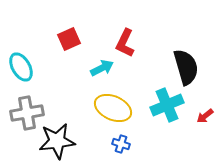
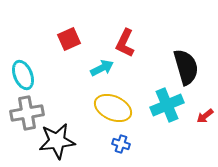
cyan ellipse: moved 2 px right, 8 px down; rotated 8 degrees clockwise
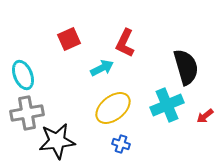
yellow ellipse: rotated 63 degrees counterclockwise
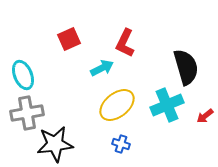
yellow ellipse: moved 4 px right, 3 px up
black star: moved 2 px left, 3 px down
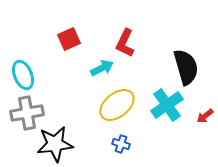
cyan cross: rotated 12 degrees counterclockwise
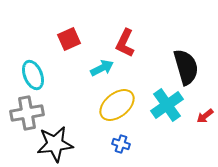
cyan ellipse: moved 10 px right
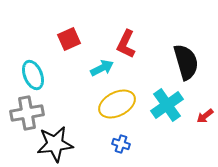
red L-shape: moved 1 px right, 1 px down
black semicircle: moved 5 px up
yellow ellipse: moved 1 px up; rotated 12 degrees clockwise
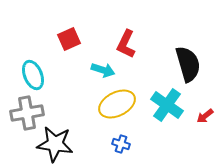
black semicircle: moved 2 px right, 2 px down
cyan arrow: moved 1 px right, 2 px down; rotated 45 degrees clockwise
cyan cross: rotated 20 degrees counterclockwise
black star: rotated 15 degrees clockwise
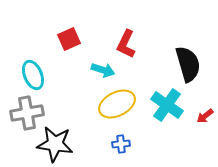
blue cross: rotated 24 degrees counterclockwise
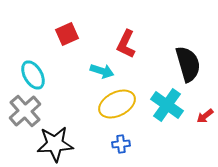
red square: moved 2 px left, 5 px up
cyan arrow: moved 1 px left, 1 px down
cyan ellipse: rotated 8 degrees counterclockwise
gray cross: moved 2 px left, 2 px up; rotated 32 degrees counterclockwise
black star: rotated 12 degrees counterclockwise
